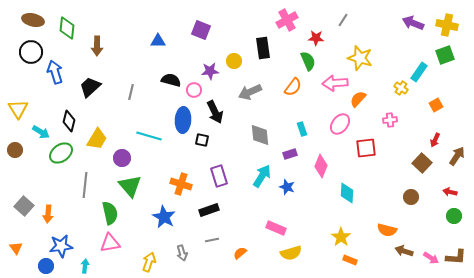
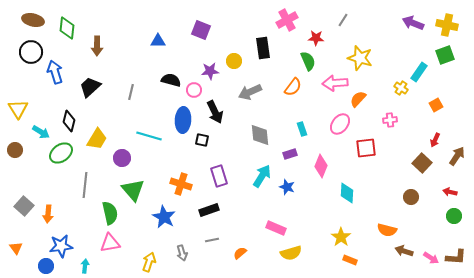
green triangle at (130, 186): moved 3 px right, 4 px down
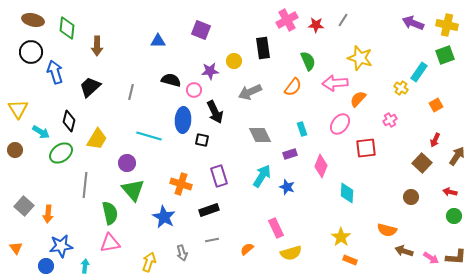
red star at (316, 38): moved 13 px up
pink cross at (390, 120): rotated 24 degrees counterclockwise
gray diamond at (260, 135): rotated 20 degrees counterclockwise
purple circle at (122, 158): moved 5 px right, 5 px down
pink rectangle at (276, 228): rotated 42 degrees clockwise
orange semicircle at (240, 253): moved 7 px right, 4 px up
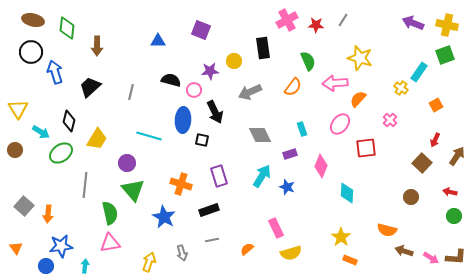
pink cross at (390, 120): rotated 16 degrees counterclockwise
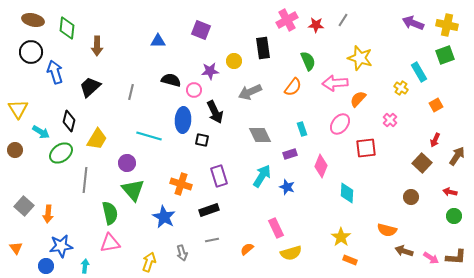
cyan rectangle at (419, 72): rotated 66 degrees counterclockwise
gray line at (85, 185): moved 5 px up
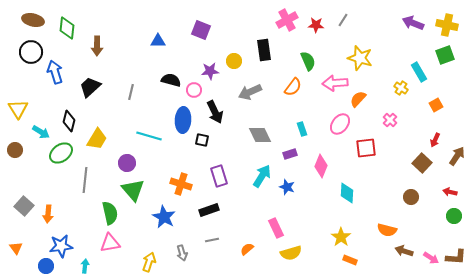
black rectangle at (263, 48): moved 1 px right, 2 px down
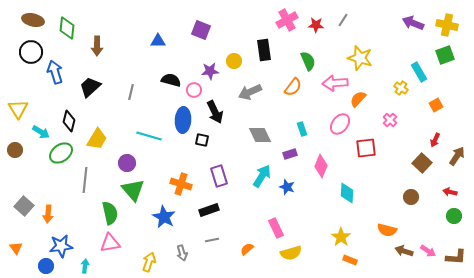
pink arrow at (431, 258): moved 3 px left, 7 px up
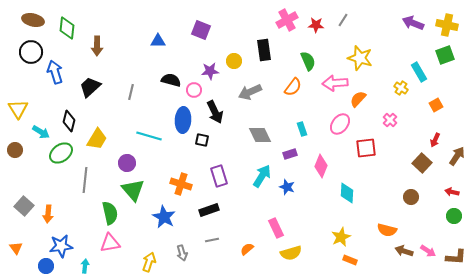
red arrow at (450, 192): moved 2 px right
yellow star at (341, 237): rotated 12 degrees clockwise
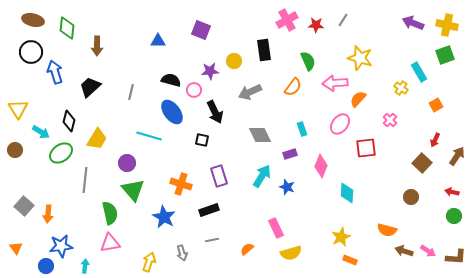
blue ellipse at (183, 120): moved 11 px left, 8 px up; rotated 40 degrees counterclockwise
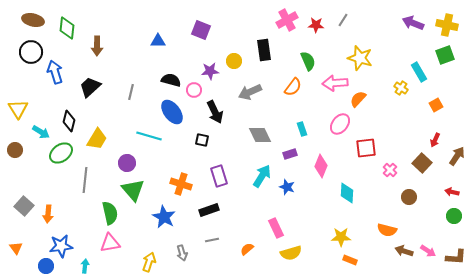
pink cross at (390, 120): moved 50 px down
brown circle at (411, 197): moved 2 px left
yellow star at (341, 237): rotated 24 degrees clockwise
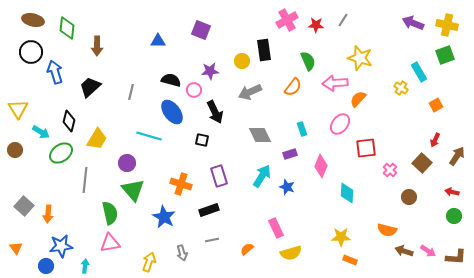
yellow circle at (234, 61): moved 8 px right
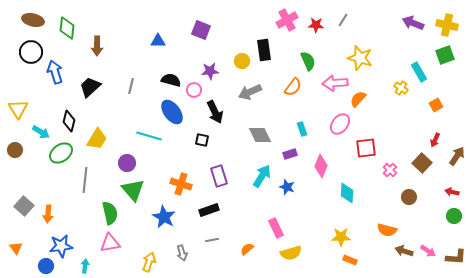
gray line at (131, 92): moved 6 px up
